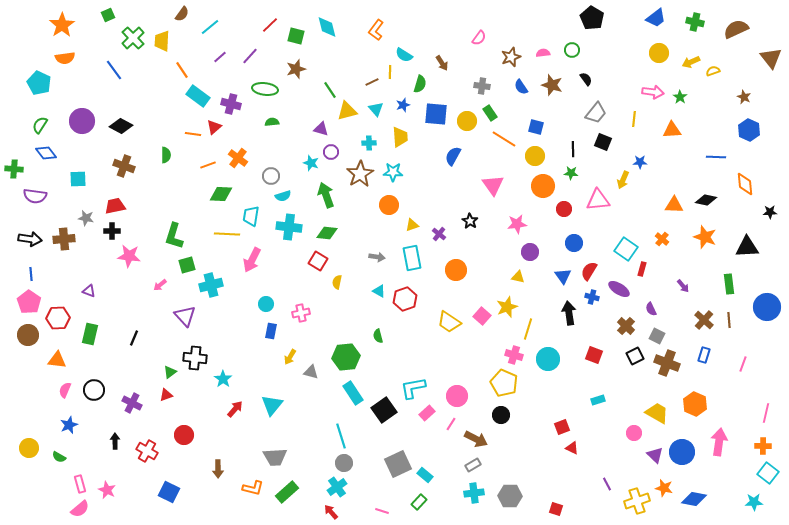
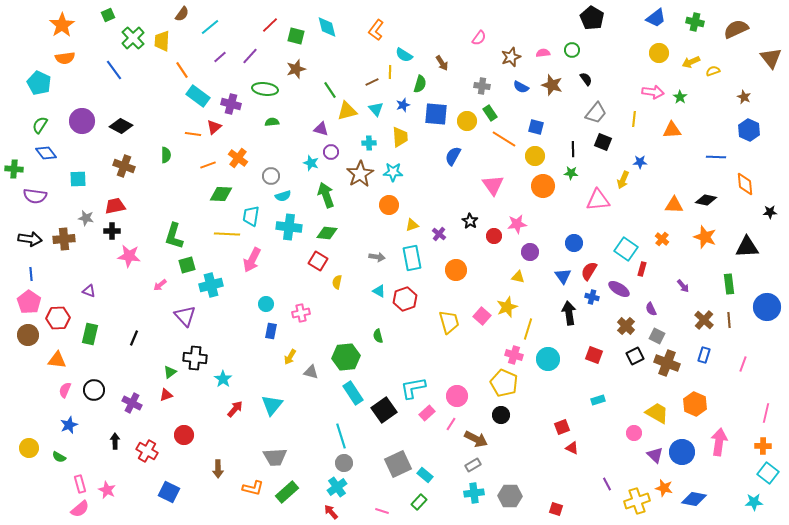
blue semicircle at (521, 87): rotated 28 degrees counterclockwise
red circle at (564, 209): moved 70 px left, 27 px down
yellow trapezoid at (449, 322): rotated 140 degrees counterclockwise
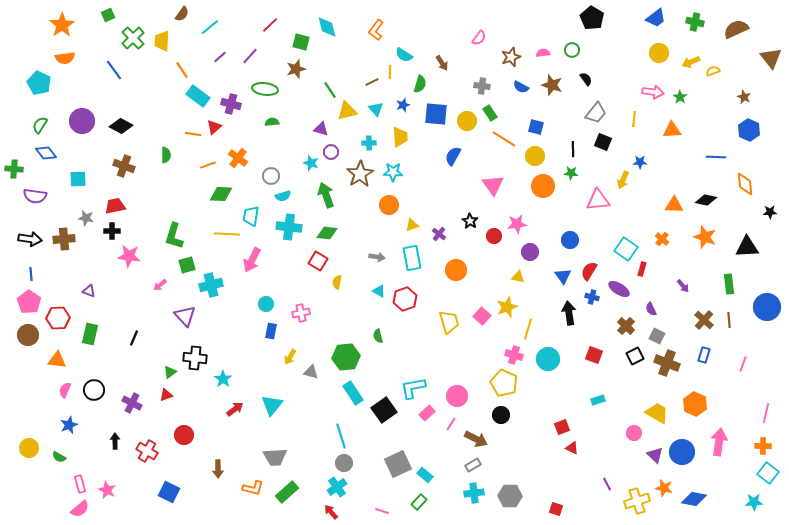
green square at (296, 36): moved 5 px right, 6 px down
blue circle at (574, 243): moved 4 px left, 3 px up
red arrow at (235, 409): rotated 12 degrees clockwise
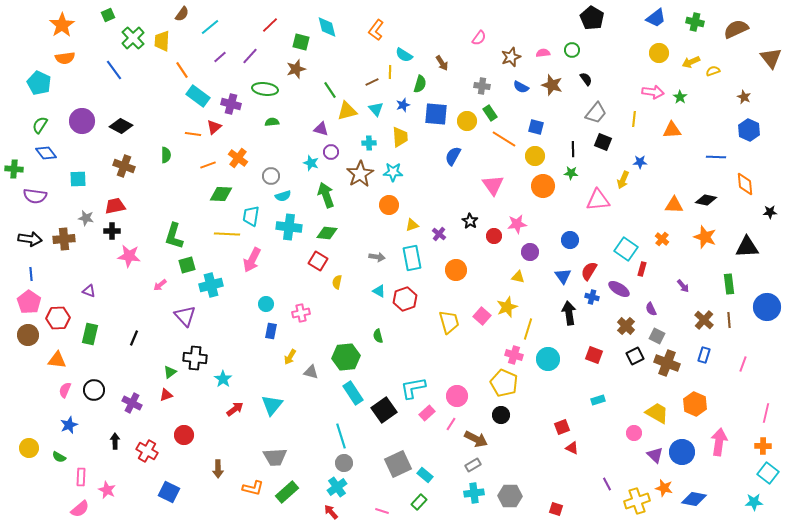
pink rectangle at (80, 484): moved 1 px right, 7 px up; rotated 18 degrees clockwise
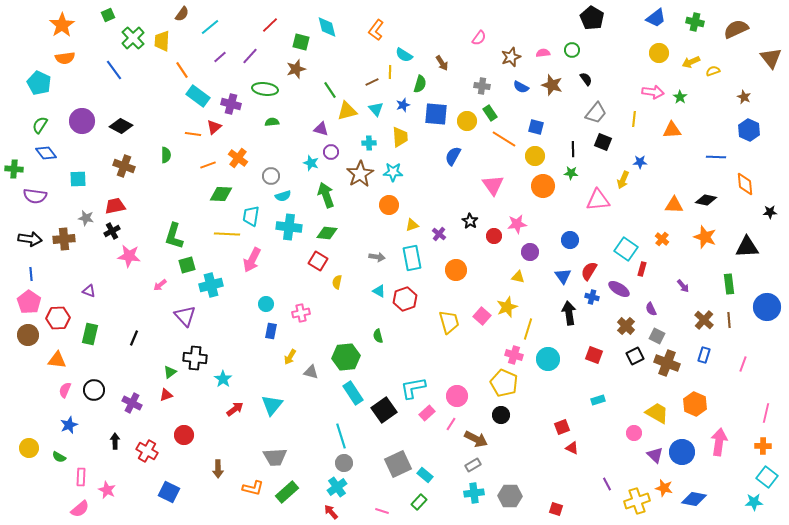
black cross at (112, 231): rotated 28 degrees counterclockwise
cyan square at (768, 473): moved 1 px left, 4 px down
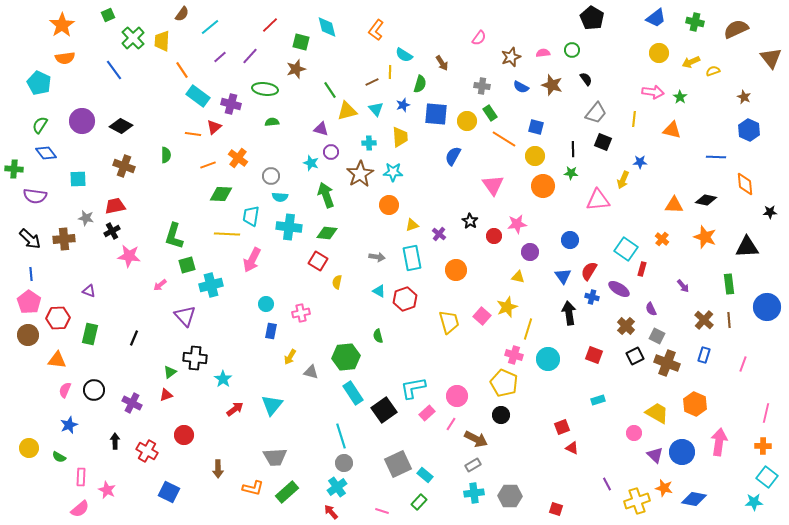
orange triangle at (672, 130): rotated 18 degrees clockwise
cyan semicircle at (283, 196): moved 3 px left, 1 px down; rotated 21 degrees clockwise
black arrow at (30, 239): rotated 35 degrees clockwise
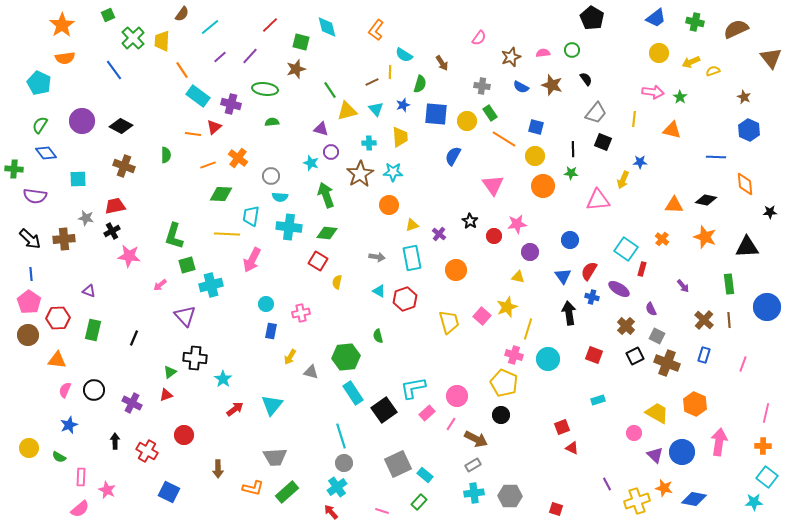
green rectangle at (90, 334): moved 3 px right, 4 px up
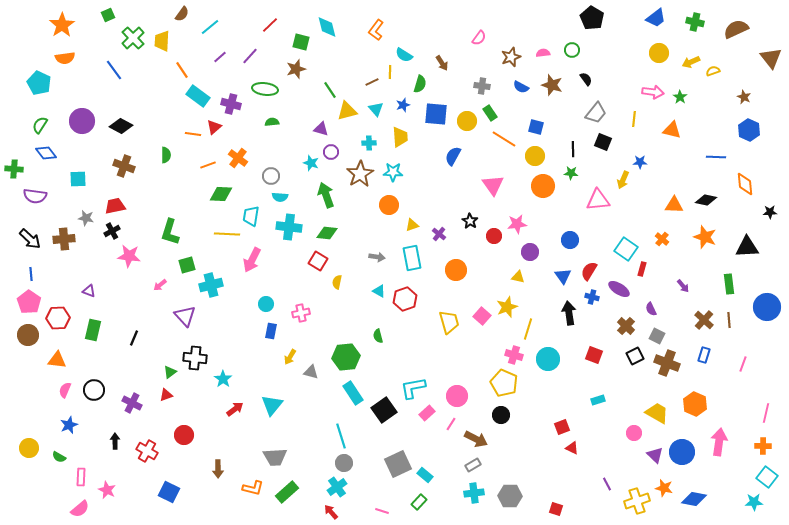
green L-shape at (174, 236): moved 4 px left, 4 px up
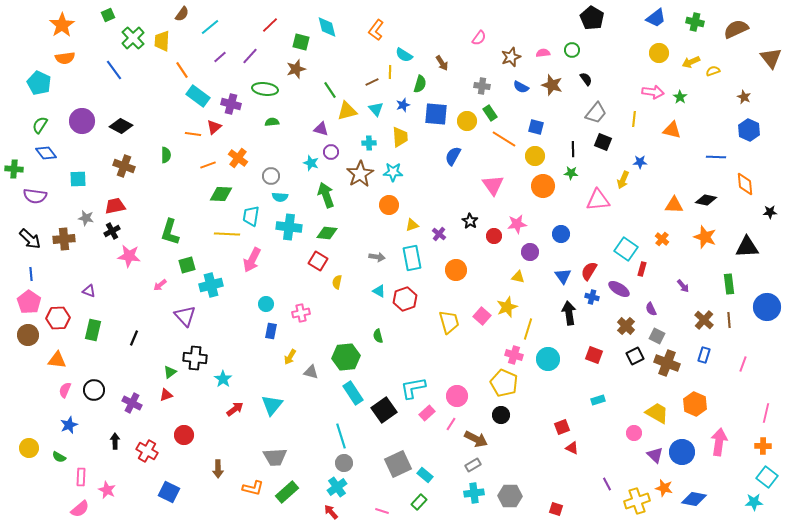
blue circle at (570, 240): moved 9 px left, 6 px up
